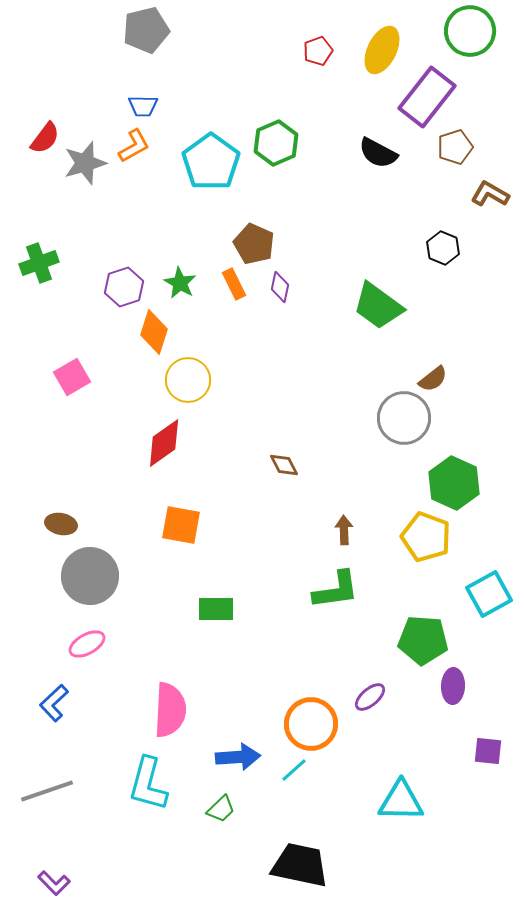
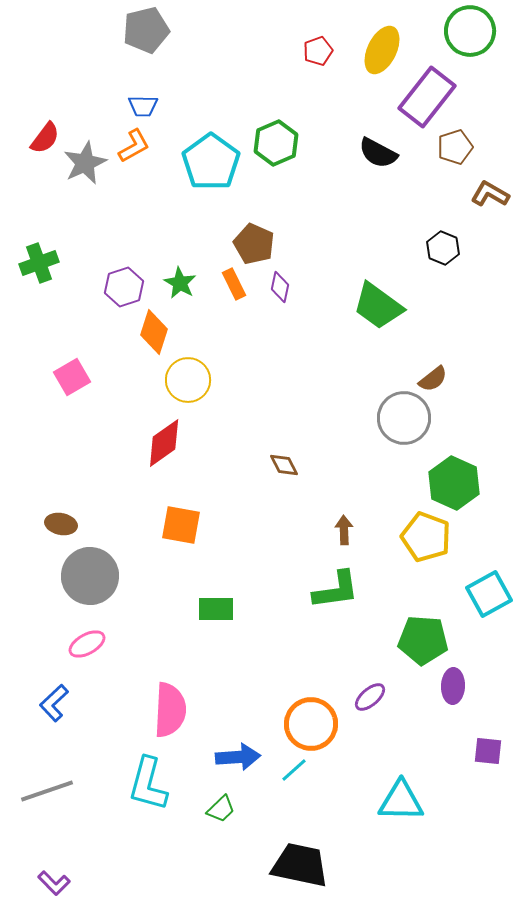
gray star at (85, 163): rotated 9 degrees counterclockwise
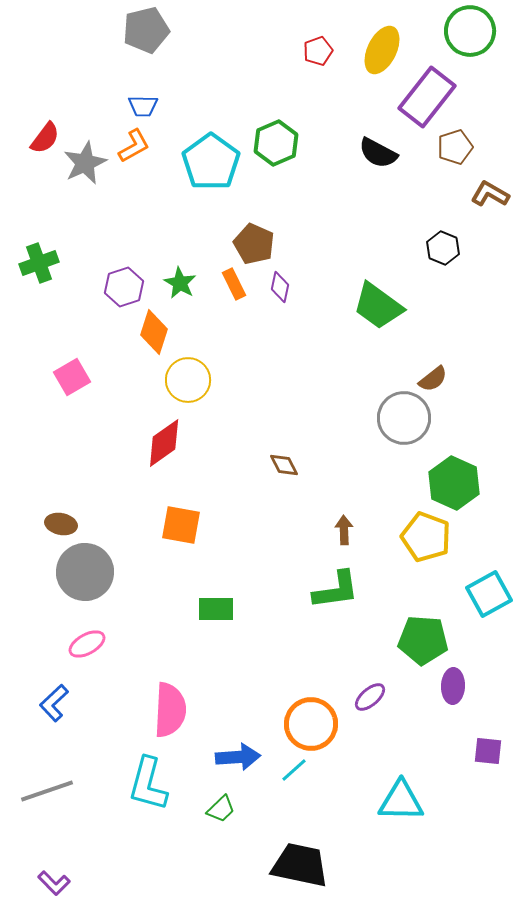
gray circle at (90, 576): moved 5 px left, 4 px up
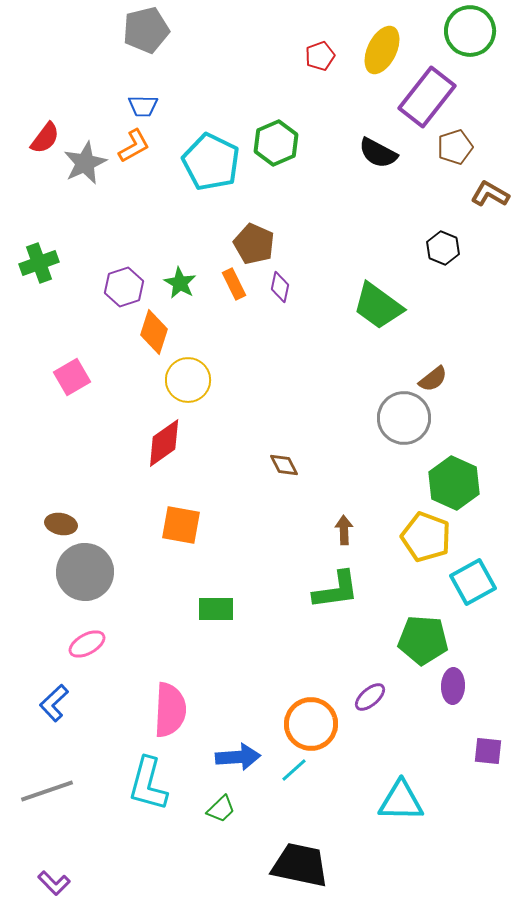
red pentagon at (318, 51): moved 2 px right, 5 px down
cyan pentagon at (211, 162): rotated 10 degrees counterclockwise
cyan square at (489, 594): moved 16 px left, 12 px up
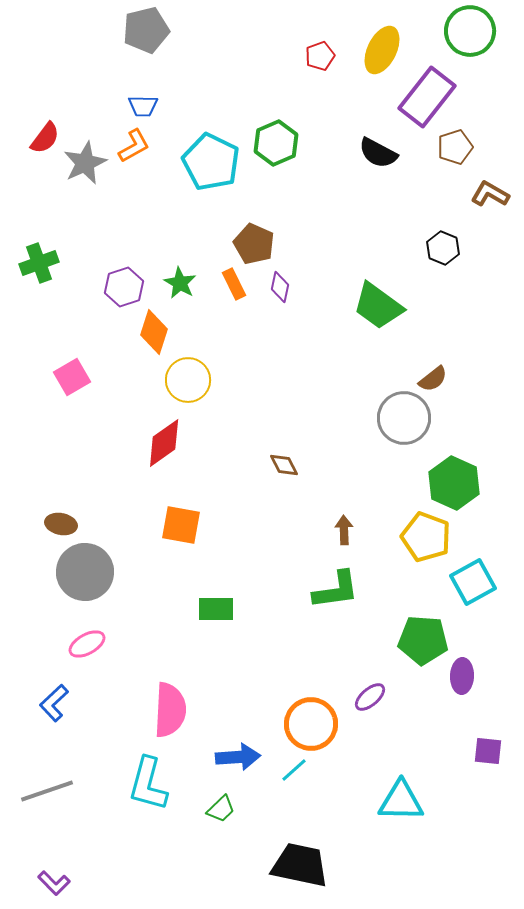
purple ellipse at (453, 686): moved 9 px right, 10 px up
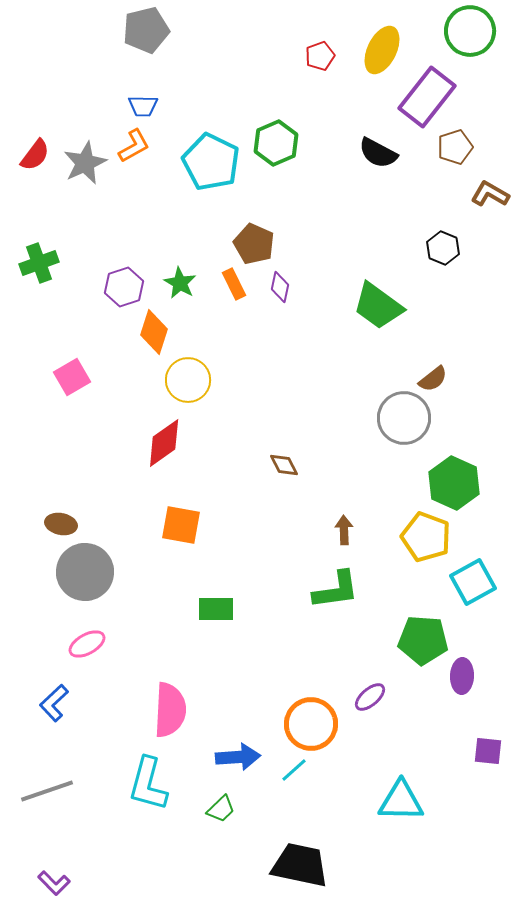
red semicircle at (45, 138): moved 10 px left, 17 px down
